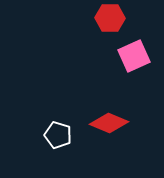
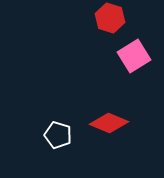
red hexagon: rotated 16 degrees clockwise
pink square: rotated 8 degrees counterclockwise
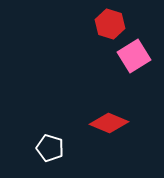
red hexagon: moved 6 px down
white pentagon: moved 8 px left, 13 px down
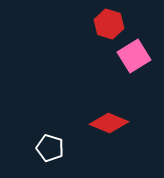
red hexagon: moved 1 px left
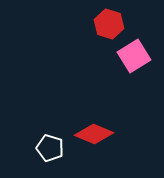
red diamond: moved 15 px left, 11 px down
